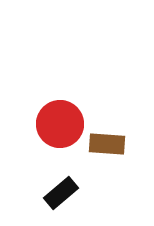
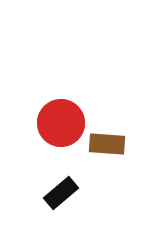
red circle: moved 1 px right, 1 px up
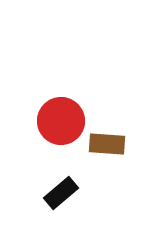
red circle: moved 2 px up
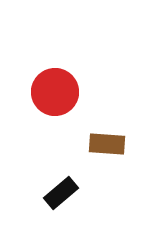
red circle: moved 6 px left, 29 px up
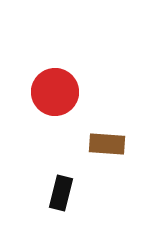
black rectangle: rotated 36 degrees counterclockwise
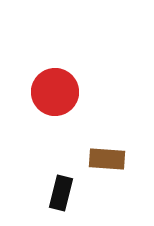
brown rectangle: moved 15 px down
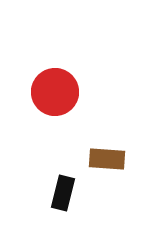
black rectangle: moved 2 px right
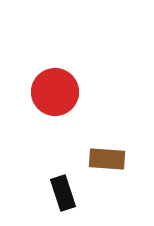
black rectangle: rotated 32 degrees counterclockwise
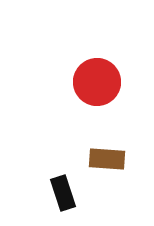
red circle: moved 42 px right, 10 px up
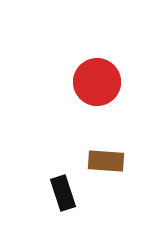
brown rectangle: moved 1 px left, 2 px down
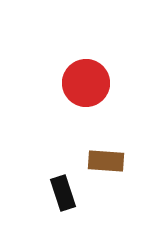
red circle: moved 11 px left, 1 px down
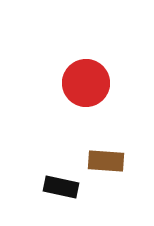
black rectangle: moved 2 px left, 6 px up; rotated 60 degrees counterclockwise
